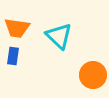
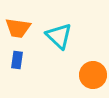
orange trapezoid: moved 1 px right
blue rectangle: moved 4 px right, 4 px down
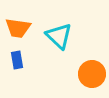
blue rectangle: rotated 18 degrees counterclockwise
orange circle: moved 1 px left, 1 px up
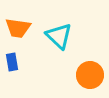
blue rectangle: moved 5 px left, 2 px down
orange circle: moved 2 px left, 1 px down
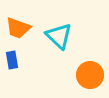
orange trapezoid: rotated 12 degrees clockwise
blue rectangle: moved 2 px up
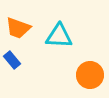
cyan triangle: rotated 40 degrees counterclockwise
blue rectangle: rotated 30 degrees counterclockwise
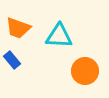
orange circle: moved 5 px left, 4 px up
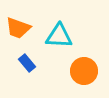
blue rectangle: moved 15 px right, 3 px down
orange circle: moved 1 px left
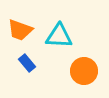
orange trapezoid: moved 2 px right, 2 px down
